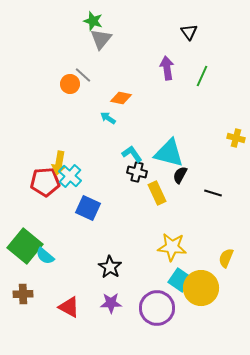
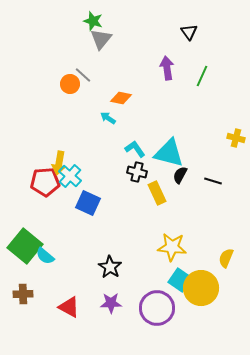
cyan L-shape: moved 3 px right, 5 px up
black line: moved 12 px up
blue square: moved 5 px up
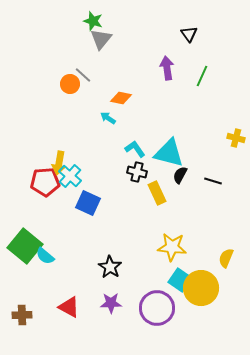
black triangle: moved 2 px down
brown cross: moved 1 px left, 21 px down
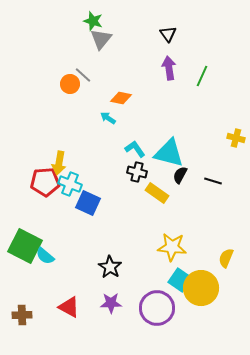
black triangle: moved 21 px left
purple arrow: moved 2 px right
cyan cross: moved 8 px down; rotated 20 degrees counterclockwise
yellow rectangle: rotated 30 degrees counterclockwise
green square: rotated 12 degrees counterclockwise
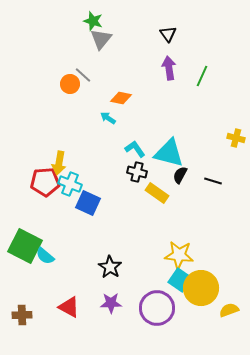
yellow star: moved 7 px right, 8 px down
yellow semicircle: moved 3 px right, 52 px down; rotated 48 degrees clockwise
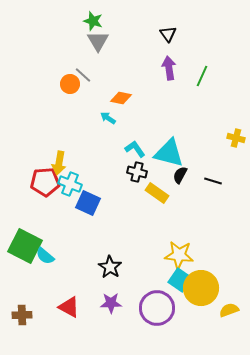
gray triangle: moved 3 px left, 2 px down; rotated 10 degrees counterclockwise
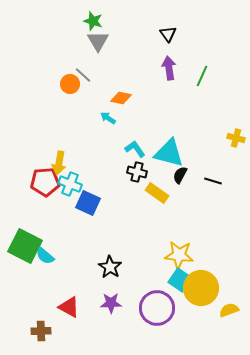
brown cross: moved 19 px right, 16 px down
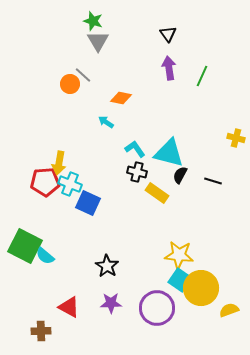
cyan arrow: moved 2 px left, 4 px down
black star: moved 3 px left, 1 px up
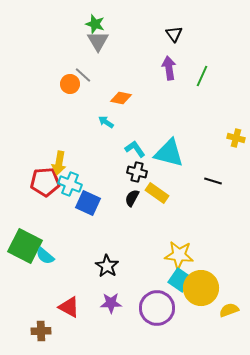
green star: moved 2 px right, 3 px down
black triangle: moved 6 px right
black semicircle: moved 48 px left, 23 px down
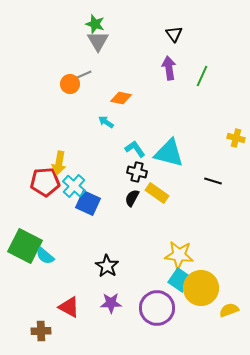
gray line: rotated 66 degrees counterclockwise
cyan cross: moved 4 px right, 2 px down; rotated 20 degrees clockwise
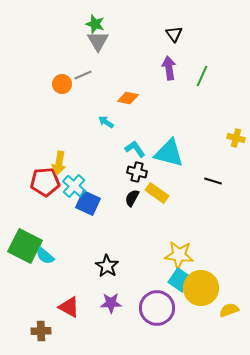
orange circle: moved 8 px left
orange diamond: moved 7 px right
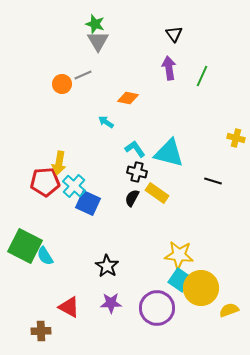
cyan semicircle: rotated 18 degrees clockwise
